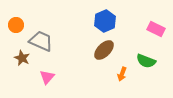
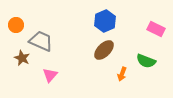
pink triangle: moved 3 px right, 2 px up
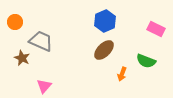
orange circle: moved 1 px left, 3 px up
pink triangle: moved 6 px left, 11 px down
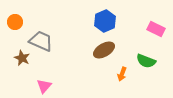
brown ellipse: rotated 15 degrees clockwise
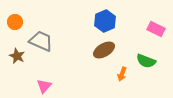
brown star: moved 5 px left, 2 px up
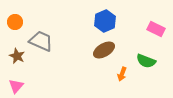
pink triangle: moved 28 px left
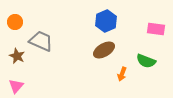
blue hexagon: moved 1 px right
pink rectangle: rotated 18 degrees counterclockwise
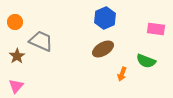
blue hexagon: moved 1 px left, 3 px up
brown ellipse: moved 1 px left, 1 px up
brown star: rotated 14 degrees clockwise
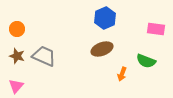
orange circle: moved 2 px right, 7 px down
gray trapezoid: moved 3 px right, 15 px down
brown ellipse: moved 1 px left; rotated 10 degrees clockwise
brown star: rotated 21 degrees counterclockwise
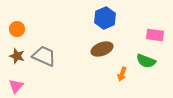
pink rectangle: moved 1 px left, 6 px down
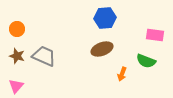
blue hexagon: rotated 20 degrees clockwise
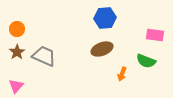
brown star: moved 4 px up; rotated 21 degrees clockwise
